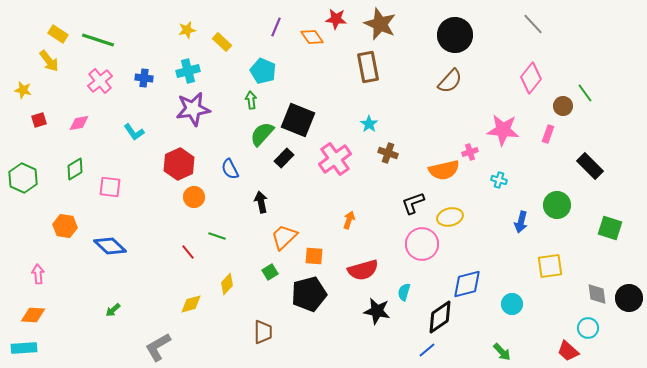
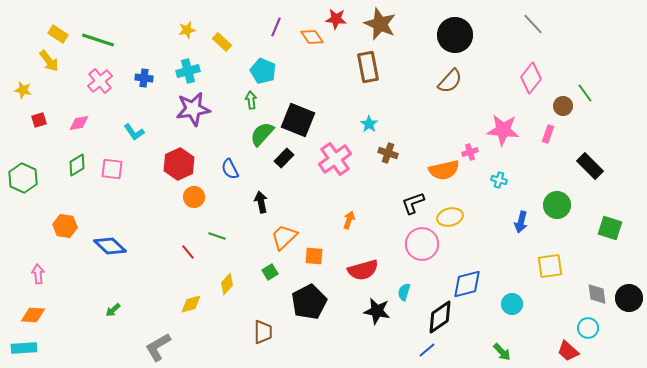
green diamond at (75, 169): moved 2 px right, 4 px up
pink square at (110, 187): moved 2 px right, 18 px up
black pentagon at (309, 294): moved 8 px down; rotated 12 degrees counterclockwise
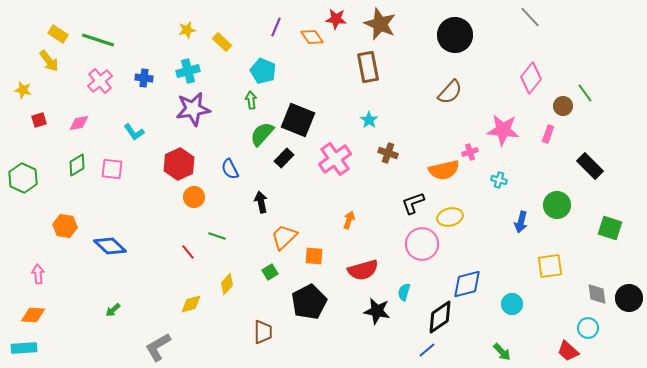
gray line at (533, 24): moved 3 px left, 7 px up
brown semicircle at (450, 81): moved 11 px down
cyan star at (369, 124): moved 4 px up
